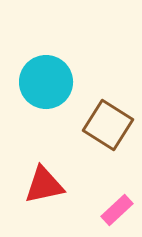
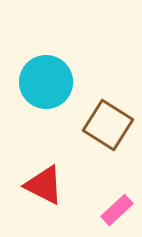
red triangle: rotated 39 degrees clockwise
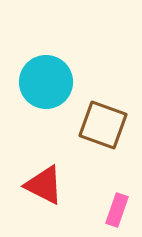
brown square: moved 5 px left; rotated 12 degrees counterclockwise
pink rectangle: rotated 28 degrees counterclockwise
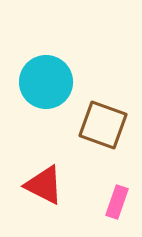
pink rectangle: moved 8 px up
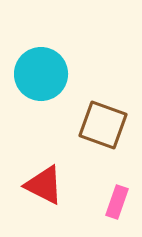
cyan circle: moved 5 px left, 8 px up
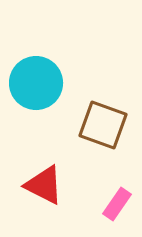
cyan circle: moved 5 px left, 9 px down
pink rectangle: moved 2 px down; rotated 16 degrees clockwise
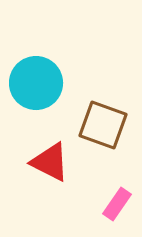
red triangle: moved 6 px right, 23 px up
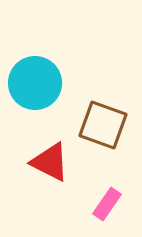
cyan circle: moved 1 px left
pink rectangle: moved 10 px left
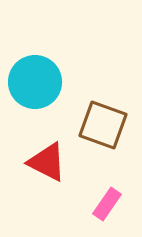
cyan circle: moved 1 px up
red triangle: moved 3 px left
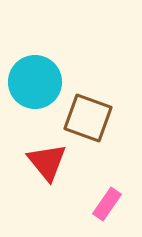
brown square: moved 15 px left, 7 px up
red triangle: rotated 24 degrees clockwise
